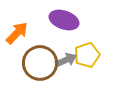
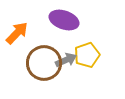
brown circle: moved 4 px right
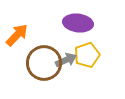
purple ellipse: moved 14 px right, 3 px down; rotated 12 degrees counterclockwise
orange arrow: moved 2 px down
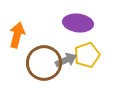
orange arrow: rotated 30 degrees counterclockwise
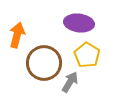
purple ellipse: moved 1 px right
yellow pentagon: rotated 20 degrees counterclockwise
gray arrow: moved 4 px right, 22 px down; rotated 35 degrees counterclockwise
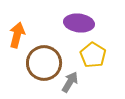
yellow pentagon: moved 6 px right
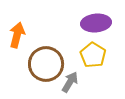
purple ellipse: moved 17 px right; rotated 12 degrees counterclockwise
brown circle: moved 2 px right, 1 px down
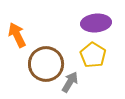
orange arrow: rotated 40 degrees counterclockwise
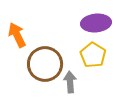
brown circle: moved 1 px left
gray arrow: rotated 35 degrees counterclockwise
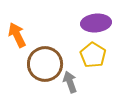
gray arrow: rotated 15 degrees counterclockwise
